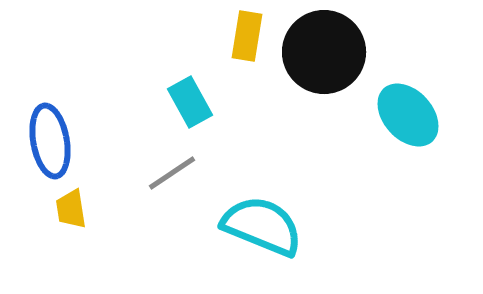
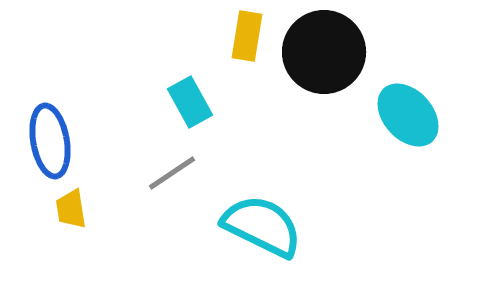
cyan semicircle: rotated 4 degrees clockwise
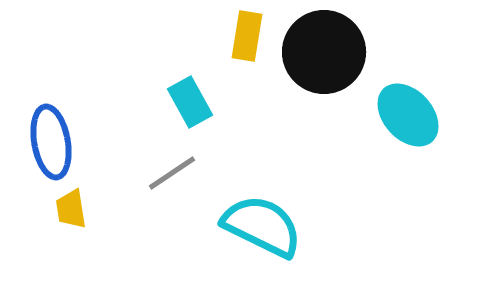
blue ellipse: moved 1 px right, 1 px down
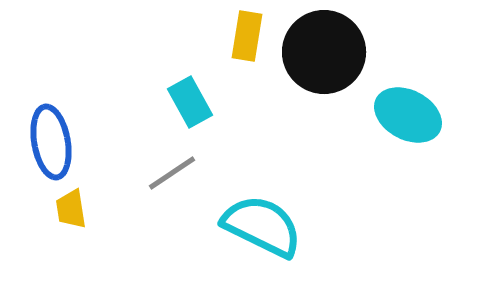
cyan ellipse: rotated 20 degrees counterclockwise
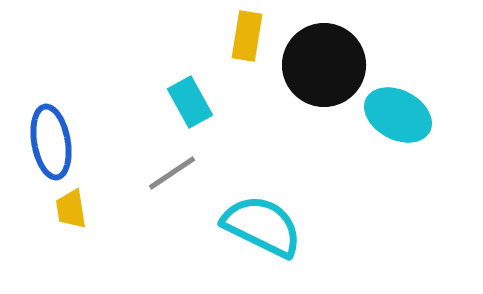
black circle: moved 13 px down
cyan ellipse: moved 10 px left
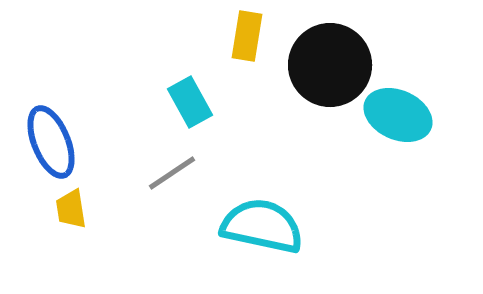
black circle: moved 6 px right
cyan ellipse: rotated 4 degrees counterclockwise
blue ellipse: rotated 12 degrees counterclockwise
cyan semicircle: rotated 14 degrees counterclockwise
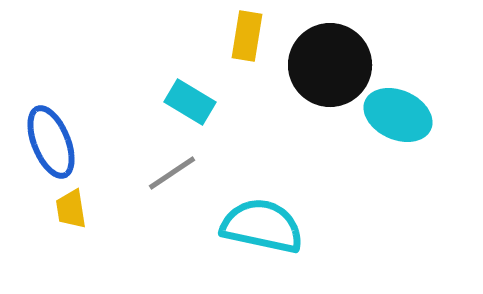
cyan rectangle: rotated 30 degrees counterclockwise
